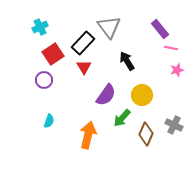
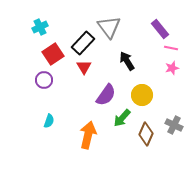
pink star: moved 5 px left, 2 px up
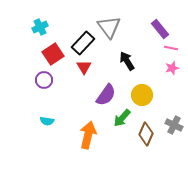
cyan semicircle: moved 2 px left; rotated 80 degrees clockwise
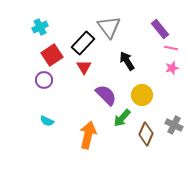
red square: moved 1 px left, 1 px down
purple semicircle: rotated 80 degrees counterclockwise
cyan semicircle: rotated 16 degrees clockwise
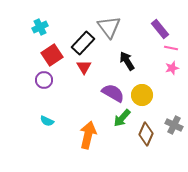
purple semicircle: moved 7 px right, 2 px up; rotated 15 degrees counterclockwise
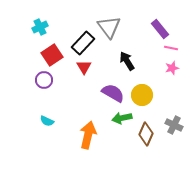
green arrow: rotated 36 degrees clockwise
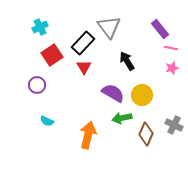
purple circle: moved 7 px left, 5 px down
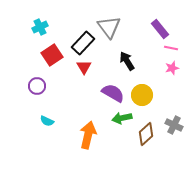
purple circle: moved 1 px down
brown diamond: rotated 25 degrees clockwise
